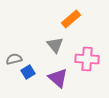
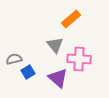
pink cross: moved 8 px left
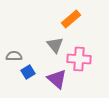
gray semicircle: moved 3 px up; rotated 14 degrees clockwise
purple triangle: moved 1 px left, 1 px down
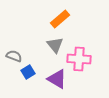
orange rectangle: moved 11 px left
gray semicircle: rotated 21 degrees clockwise
purple triangle: rotated 10 degrees counterclockwise
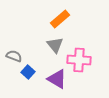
pink cross: moved 1 px down
blue square: rotated 16 degrees counterclockwise
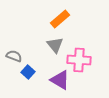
purple triangle: moved 3 px right, 1 px down
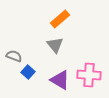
pink cross: moved 10 px right, 15 px down
